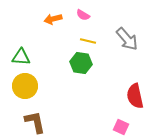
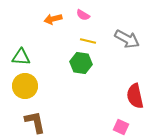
gray arrow: rotated 20 degrees counterclockwise
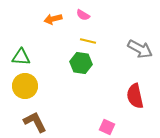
gray arrow: moved 13 px right, 10 px down
brown L-shape: rotated 15 degrees counterclockwise
pink square: moved 14 px left
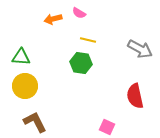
pink semicircle: moved 4 px left, 2 px up
yellow line: moved 1 px up
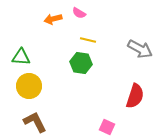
yellow circle: moved 4 px right
red semicircle: rotated 150 degrees counterclockwise
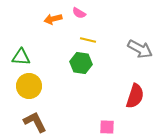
pink square: rotated 21 degrees counterclockwise
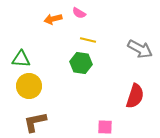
green triangle: moved 2 px down
brown L-shape: rotated 75 degrees counterclockwise
pink square: moved 2 px left
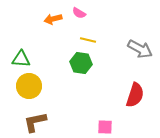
red semicircle: moved 1 px up
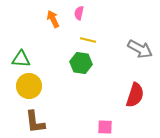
pink semicircle: rotated 72 degrees clockwise
orange arrow: rotated 78 degrees clockwise
brown L-shape: rotated 85 degrees counterclockwise
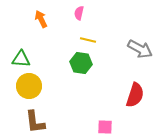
orange arrow: moved 12 px left
